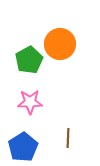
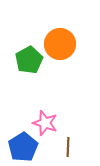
pink star: moved 15 px right, 21 px down; rotated 20 degrees clockwise
brown line: moved 9 px down
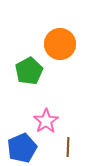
green pentagon: moved 11 px down
pink star: moved 1 px right, 2 px up; rotated 20 degrees clockwise
blue pentagon: moved 1 px left, 1 px down; rotated 8 degrees clockwise
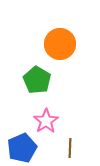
green pentagon: moved 8 px right, 9 px down; rotated 12 degrees counterclockwise
brown line: moved 2 px right, 1 px down
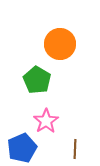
brown line: moved 5 px right, 1 px down
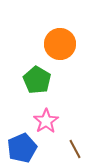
brown line: rotated 30 degrees counterclockwise
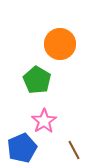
pink star: moved 2 px left
brown line: moved 1 px left, 1 px down
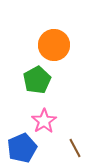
orange circle: moved 6 px left, 1 px down
green pentagon: rotated 12 degrees clockwise
brown line: moved 1 px right, 2 px up
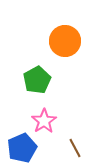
orange circle: moved 11 px right, 4 px up
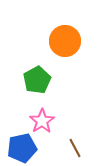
pink star: moved 2 px left
blue pentagon: rotated 12 degrees clockwise
